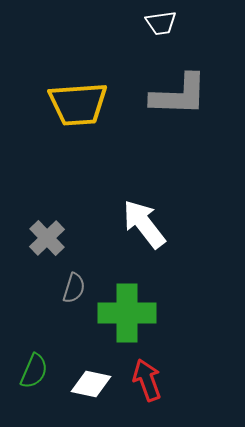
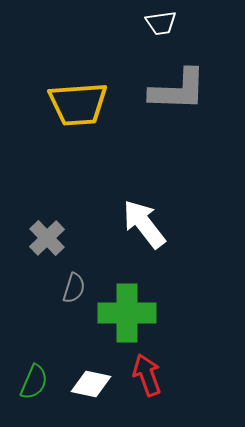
gray L-shape: moved 1 px left, 5 px up
green semicircle: moved 11 px down
red arrow: moved 5 px up
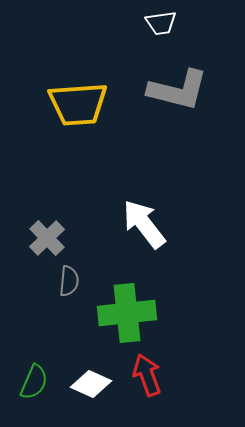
gray L-shape: rotated 12 degrees clockwise
gray semicircle: moved 5 px left, 7 px up; rotated 12 degrees counterclockwise
green cross: rotated 6 degrees counterclockwise
white diamond: rotated 12 degrees clockwise
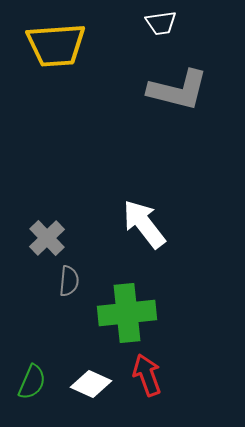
yellow trapezoid: moved 22 px left, 59 px up
green semicircle: moved 2 px left
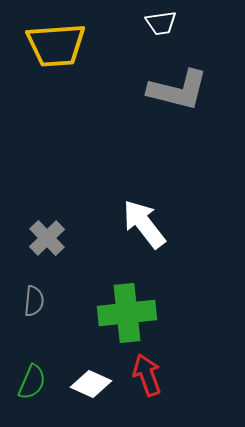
gray semicircle: moved 35 px left, 20 px down
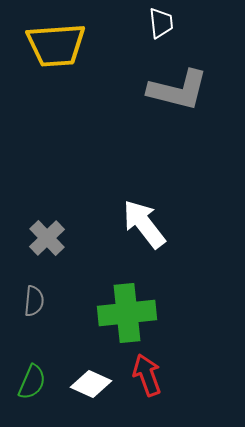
white trapezoid: rotated 88 degrees counterclockwise
